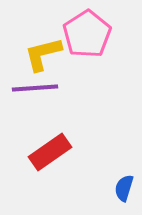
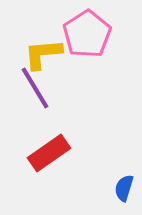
yellow L-shape: rotated 9 degrees clockwise
purple line: rotated 63 degrees clockwise
red rectangle: moved 1 px left, 1 px down
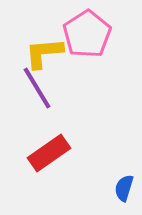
yellow L-shape: moved 1 px right, 1 px up
purple line: moved 2 px right
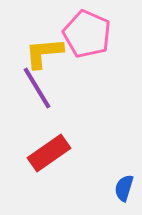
pink pentagon: rotated 15 degrees counterclockwise
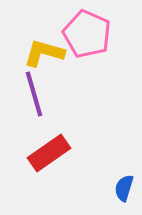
yellow L-shape: rotated 21 degrees clockwise
purple line: moved 3 px left, 6 px down; rotated 15 degrees clockwise
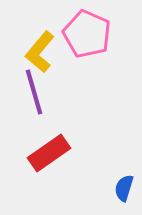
yellow L-shape: moved 4 px left, 1 px up; rotated 66 degrees counterclockwise
purple line: moved 2 px up
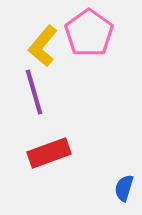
pink pentagon: moved 2 px right, 1 px up; rotated 12 degrees clockwise
yellow L-shape: moved 3 px right, 6 px up
red rectangle: rotated 15 degrees clockwise
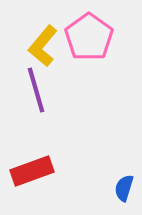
pink pentagon: moved 4 px down
purple line: moved 2 px right, 2 px up
red rectangle: moved 17 px left, 18 px down
